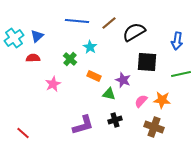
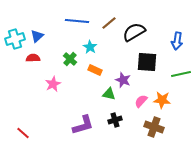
cyan cross: moved 1 px right, 1 px down; rotated 18 degrees clockwise
orange rectangle: moved 1 px right, 6 px up
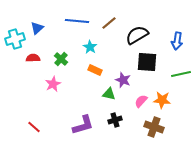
black semicircle: moved 3 px right, 3 px down
blue triangle: moved 8 px up
green cross: moved 9 px left
red line: moved 11 px right, 6 px up
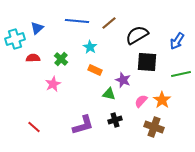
blue arrow: rotated 24 degrees clockwise
orange star: rotated 30 degrees clockwise
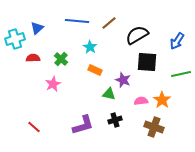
pink semicircle: rotated 40 degrees clockwise
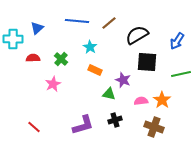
cyan cross: moved 2 px left; rotated 18 degrees clockwise
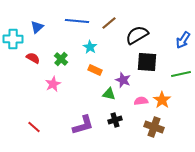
blue triangle: moved 1 px up
blue arrow: moved 6 px right, 1 px up
red semicircle: rotated 32 degrees clockwise
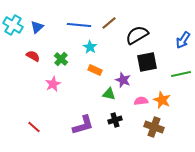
blue line: moved 2 px right, 4 px down
cyan cross: moved 14 px up; rotated 30 degrees clockwise
red semicircle: moved 2 px up
black square: rotated 15 degrees counterclockwise
orange star: rotated 12 degrees counterclockwise
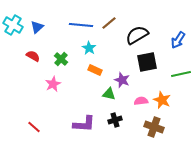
blue line: moved 2 px right
blue arrow: moved 5 px left
cyan star: moved 1 px left, 1 px down
purple star: moved 1 px left
purple L-shape: moved 1 px right, 1 px up; rotated 20 degrees clockwise
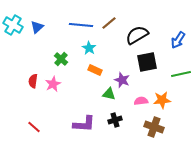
red semicircle: moved 25 px down; rotated 112 degrees counterclockwise
orange star: rotated 30 degrees counterclockwise
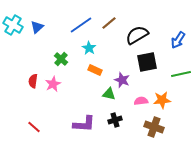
blue line: rotated 40 degrees counterclockwise
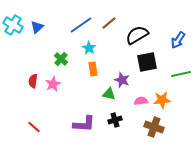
orange rectangle: moved 2 px left, 1 px up; rotated 56 degrees clockwise
